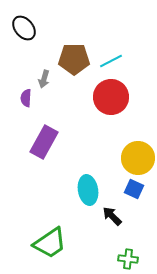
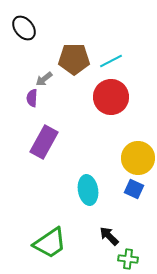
gray arrow: rotated 36 degrees clockwise
purple semicircle: moved 6 px right
black arrow: moved 3 px left, 20 px down
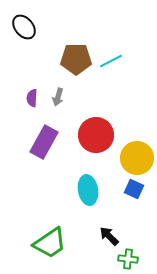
black ellipse: moved 1 px up
brown pentagon: moved 2 px right
gray arrow: moved 14 px right, 18 px down; rotated 36 degrees counterclockwise
red circle: moved 15 px left, 38 px down
yellow circle: moved 1 px left
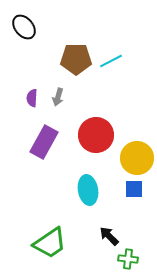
blue square: rotated 24 degrees counterclockwise
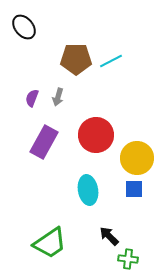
purple semicircle: rotated 18 degrees clockwise
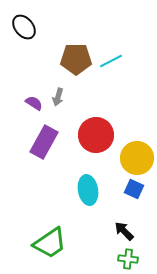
purple semicircle: moved 2 px right, 5 px down; rotated 102 degrees clockwise
blue square: rotated 24 degrees clockwise
black arrow: moved 15 px right, 5 px up
